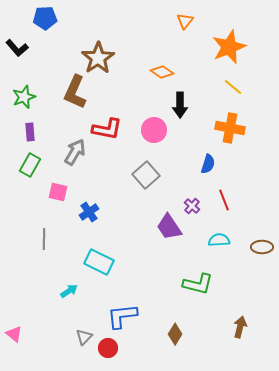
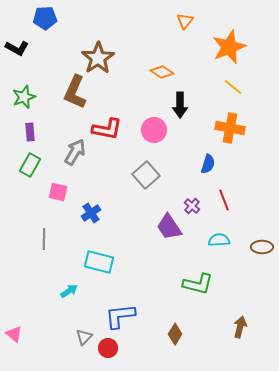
black L-shape: rotated 20 degrees counterclockwise
blue cross: moved 2 px right, 1 px down
cyan rectangle: rotated 12 degrees counterclockwise
blue L-shape: moved 2 px left
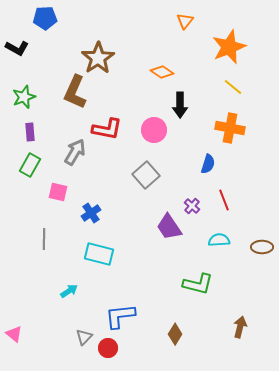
cyan rectangle: moved 8 px up
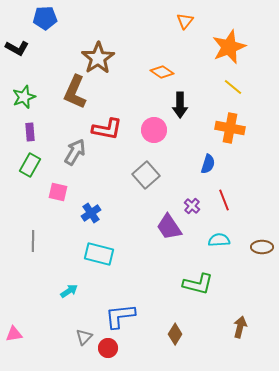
gray line: moved 11 px left, 2 px down
pink triangle: rotated 48 degrees counterclockwise
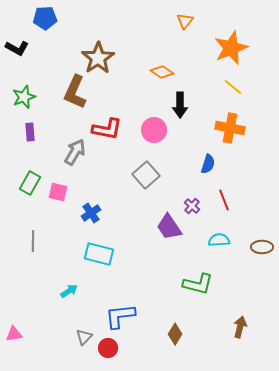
orange star: moved 2 px right, 1 px down
green rectangle: moved 18 px down
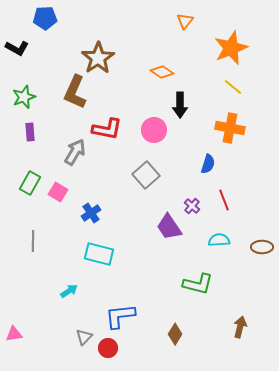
pink square: rotated 18 degrees clockwise
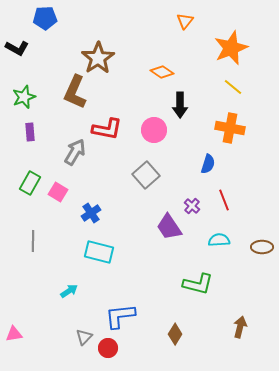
cyan rectangle: moved 2 px up
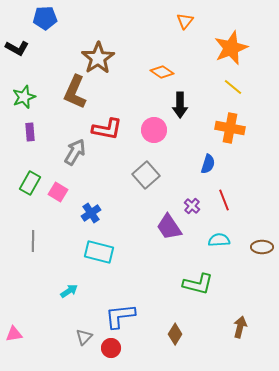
red circle: moved 3 px right
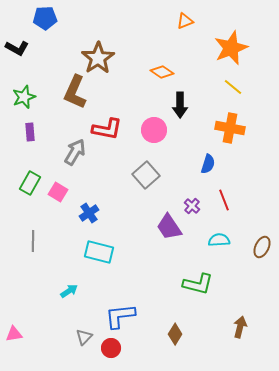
orange triangle: rotated 30 degrees clockwise
blue cross: moved 2 px left
brown ellipse: rotated 65 degrees counterclockwise
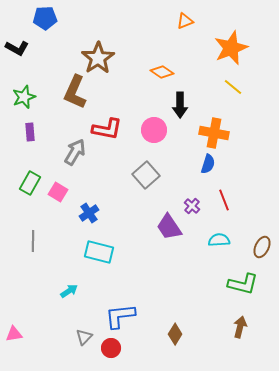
orange cross: moved 16 px left, 5 px down
green L-shape: moved 45 px right
